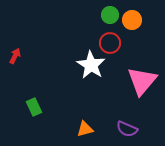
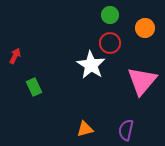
orange circle: moved 13 px right, 8 px down
green rectangle: moved 20 px up
purple semicircle: moved 1 px left, 1 px down; rotated 80 degrees clockwise
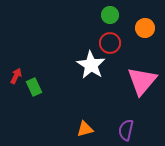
red arrow: moved 1 px right, 20 px down
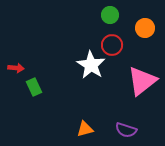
red circle: moved 2 px right, 2 px down
red arrow: moved 8 px up; rotated 70 degrees clockwise
pink triangle: rotated 12 degrees clockwise
purple semicircle: rotated 85 degrees counterclockwise
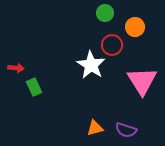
green circle: moved 5 px left, 2 px up
orange circle: moved 10 px left, 1 px up
pink triangle: rotated 24 degrees counterclockwise
orange triangle: moved 10 px right, 1 px up
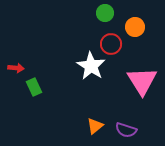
red circle: moved 1 px left, 1 px up
white star: moved 1 px down
orange triangle: moved 2 px up; rotated 24 degrees counterclockwise
